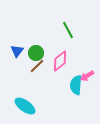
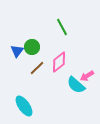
green line: moved 6 px left, 3 px up
green circle: moved 4 px left, 6 px up
pink diamond: moved 1 px left, 1 px down
brown line: moved 2 px down
cyan semicircle: rotated 54 degrees counterclockwise
cyan ellipse: moved 1 px left; rotated 20 degrees clockwise
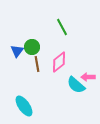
brown line: moved 4 px up; rotated 56 degrees counterclockwise
pink arrow: moved 1 px right, 1 px down; rotated 32 degrees clockwise
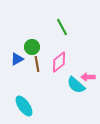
blue triangle: moved 8 px down; rotated 24 degrees clockwise
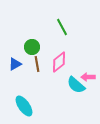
blue triangle: moved 2 px left, 5 px down
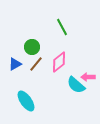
brown line: moved 1 px left; rotated 49 degrees clockwise
cyan ellipse: moved 2 px right, 5 px up
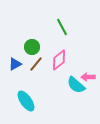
pink diamond: moved 2 px up
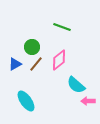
green line: rotated 42 degrees counterclockwise
pink arrow: moved 24 px down
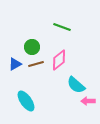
brown line: rotated 35 degrees clockwise
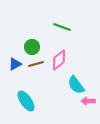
cyan semicircle: rotated 12 degrees clockwise
